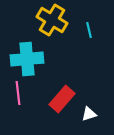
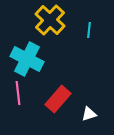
yellow cross: moved 2 px left; rotated 12 degrees clockwise
cyan line: rotated 21 degrees clockwise
cyan cross: rotated 32 degrees clockwise
red rectangle: moved 4 px left
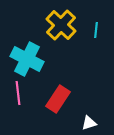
yellow cross: moved 11 px right, 5 px down
cyan line: moved 7 px right
red rectangle: rotated 8 degrees counterclockwise
white triangle: moved 9 px down
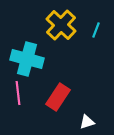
cyan line: rotated 14 degrees clockwise
cyan cross: rotated 12 degrees counterclockwise
red rectangle: moved 2 px up
white triangle: moved 2 px left, 1 px up
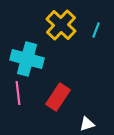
white triangle: moved 2 px down
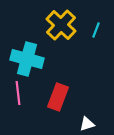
red rectangle: rotated 12 degrees counterclockwise
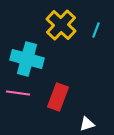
pink line: rotated 75 degrees counterclockwise
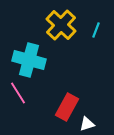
cyan cross: moved 2 px right, 1 px down
pink line: rotated 50 degrees clockwise
red rectangle: moved 9 px right, 10 px down; rotated 8 degrees clockwise
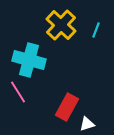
pink line: moved 1 px up
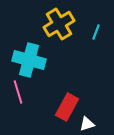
yellow cross: moved 2 px left, 1 px up; rotated 16 degrees clockwise
cyan line: moved 2 px down
pink line: rotated 15 degrees clockwise
